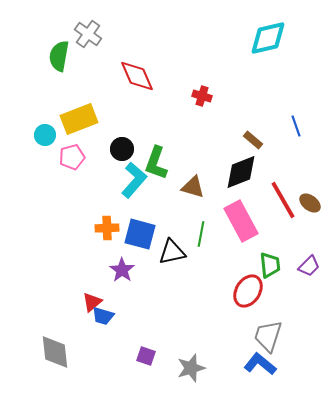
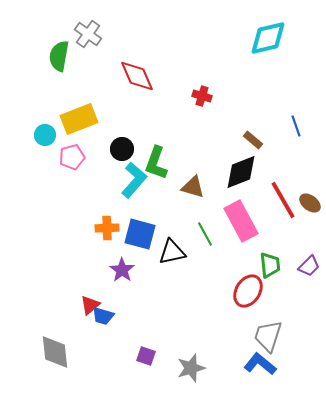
green line: moved 4 px right; rotated 40 degrees counterclockwise
red triangle: moved 2 px left, 3 px down
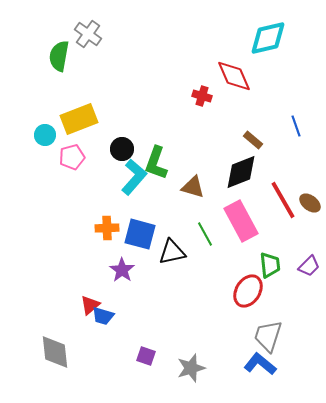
red diamond: moved 97 px right
cyan L-shape: moved 3 px up
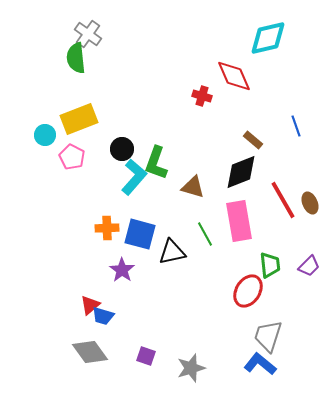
green semicircle: moved 17 px right, 2 px down; rotated 16 degrees counterclockwise
pink pentagon: rotated 30 degrees counterclockwise
brown ellipse: rotated 30 degrees clockwise
pink rectangle: moved 2 px left; rotated 18 degrees clockwise
gray diamond: moved 35 px right; rotated 30 degrees counterclockwise
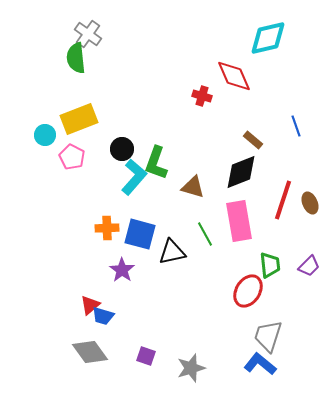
red line: rotated 48 degrees clockwise
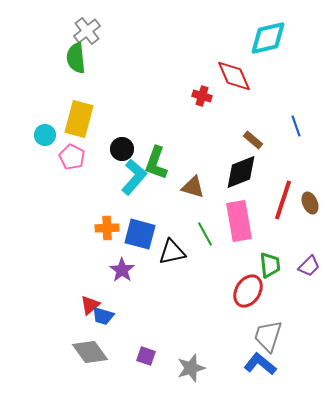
gray cross: moved 1 px left, 3 px up; rotated 16 degrees clockwise
yellow rectangle: rotated 54 degrees counterclockwise
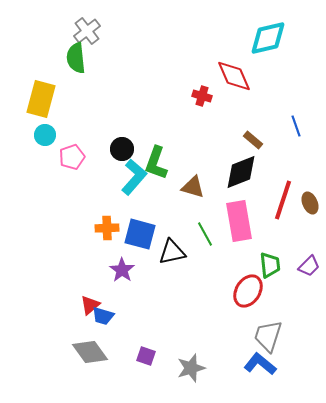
yellow rectangle: moved 38 px left, 20 px up
pink pentagon: rotated 25 degrees clockwise
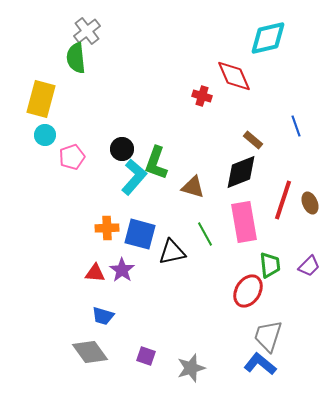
pink rectangle: moved 5 px right, 1 px down
red triangle: moved 5 px right, 32 px up; rotated 45 degrees clockwise
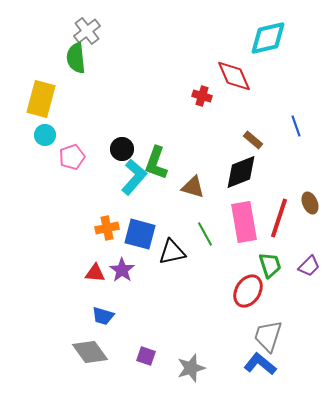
red line: moved 4 px left, 18 px down
orange cross: rotated 10 degrees counterclockwise
green trapezoid: rotated 12 degrees counterclockwise
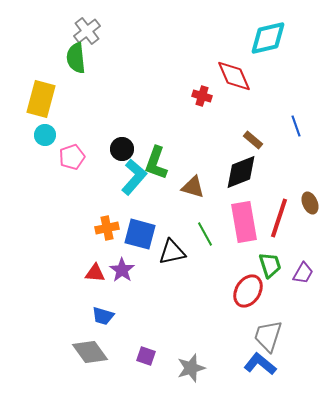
purple trapezoid: moved 6 px left, 7 px down; rotated 15 degrees counterclockwise
